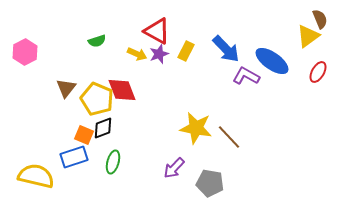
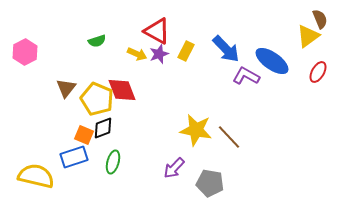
yellow star: moved 2 px down
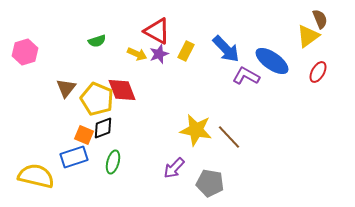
pink hexagon: rotated 10 degrees clockwise
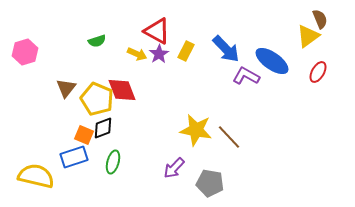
purple star: rotated 12 degrees counterclockwise
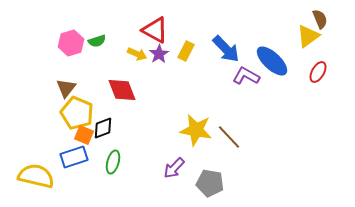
red triangle: moved 2 px left, 1 px up
pink hexagon: moved 46 px right, 9 px up
blue ellipse: rotated 8 degrees clockwise
yellow pentagon: moved 20 px left, 14 px down
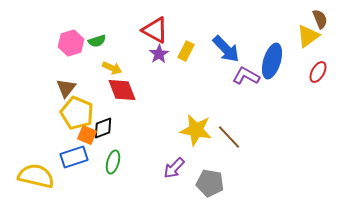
yellow arrow: moved 25 px left, 14 px down
blue ellipse: rotated 64 degrees clockwise
orange square: moved 3 px right
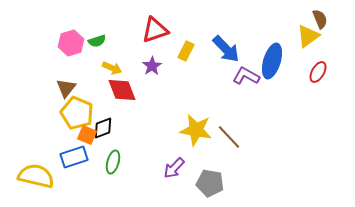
red triangle: rotated 48 degrees counterclockwise
purple star: moved 7 px left, 12 px down
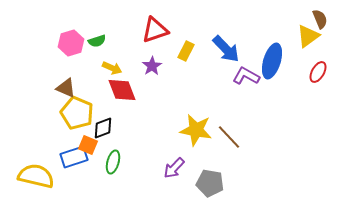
brown triangle: rotated 45 degrees counterclockwise
orange square: moved 1 px right, 10 px down
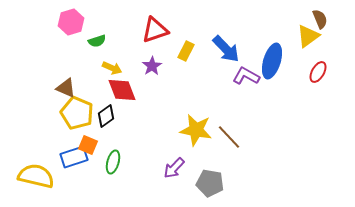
pink hexagon: moved 21 px up
black diamond: moved 3 px right, 12 px up; rotated 15 degrees counterclockwise
